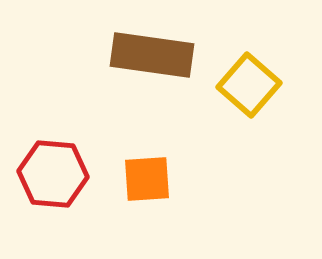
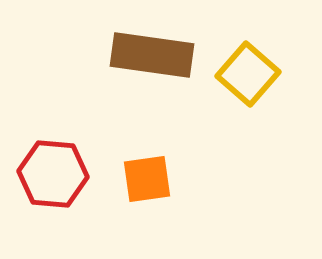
yellow square: moved 1 px left, 11 px up
orange square: rotated 4 degrees counterclockwise
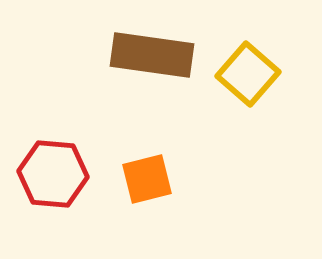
orange square: rotated 6 degrees counterclockwise
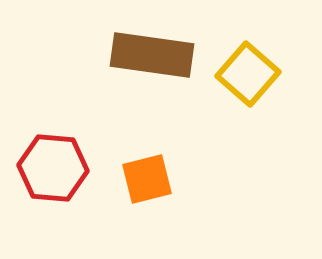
red hexagon: moved 6 px up
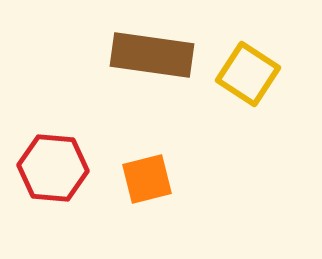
yellow square: rotated 8 degrees counterclockwise
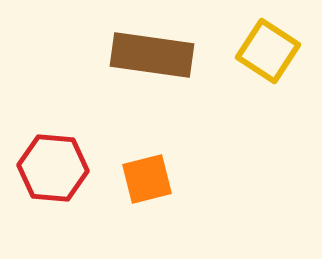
yellow square: moved 20 px right, 23 px up
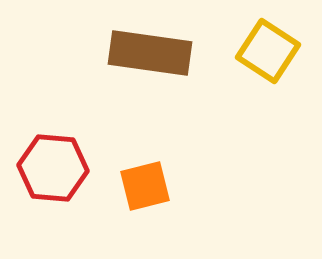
brown rectangle: moved 2 px left, 2 px up
orange square: moved 2 px left, 7 px down
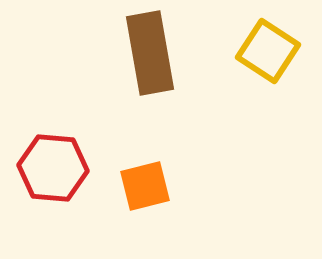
brown rectangle: rotated 72 degrees clockwise
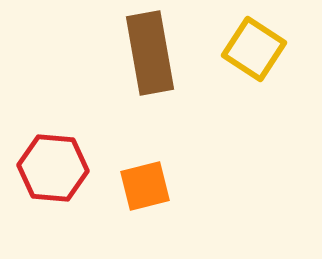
yellow square: moved 14 px left, 2 px up
